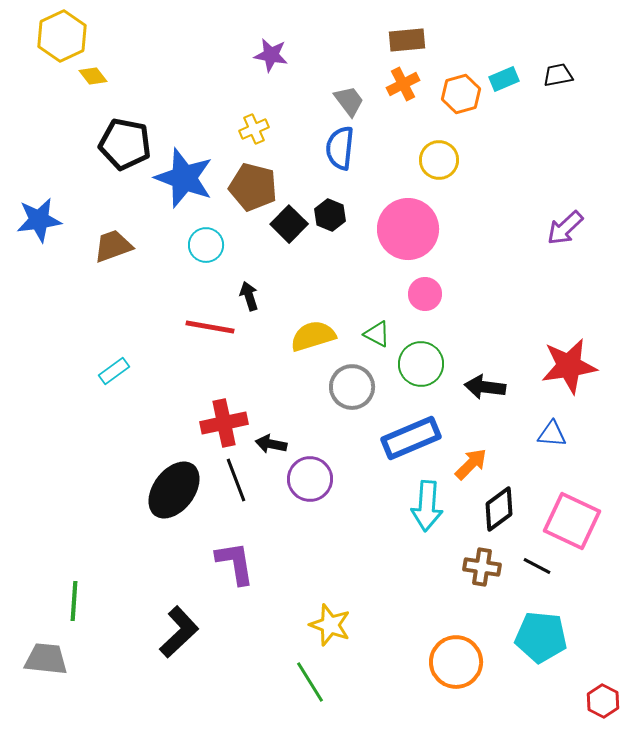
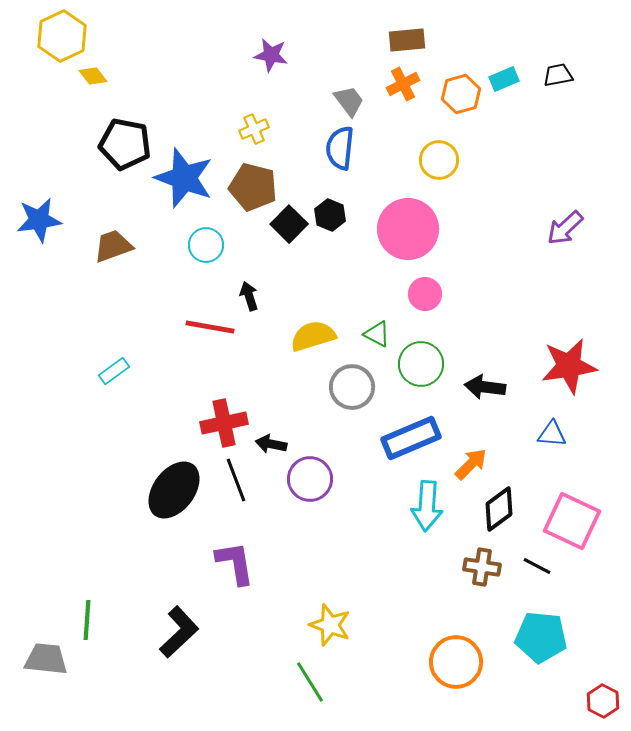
green line at (74, 601): moved 13 px right, 19 px down
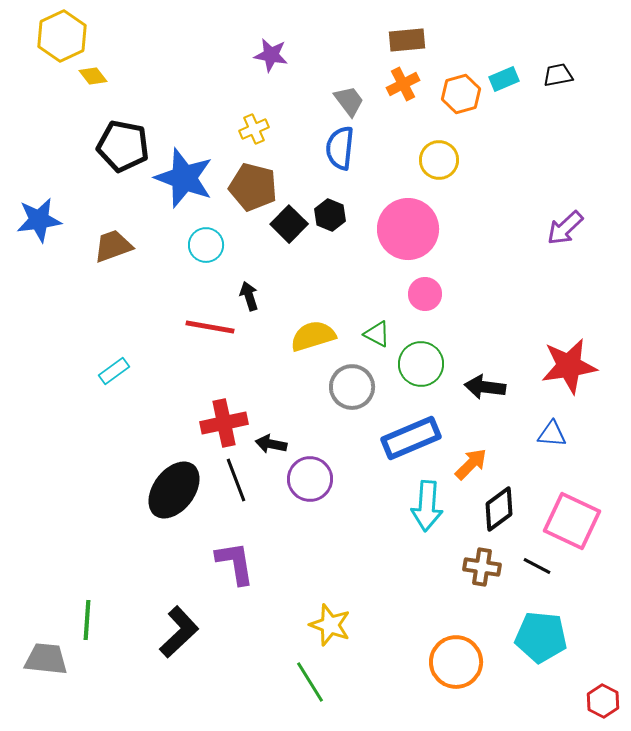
black pentagon at (125, 144): moved 2 px left, 2 px down
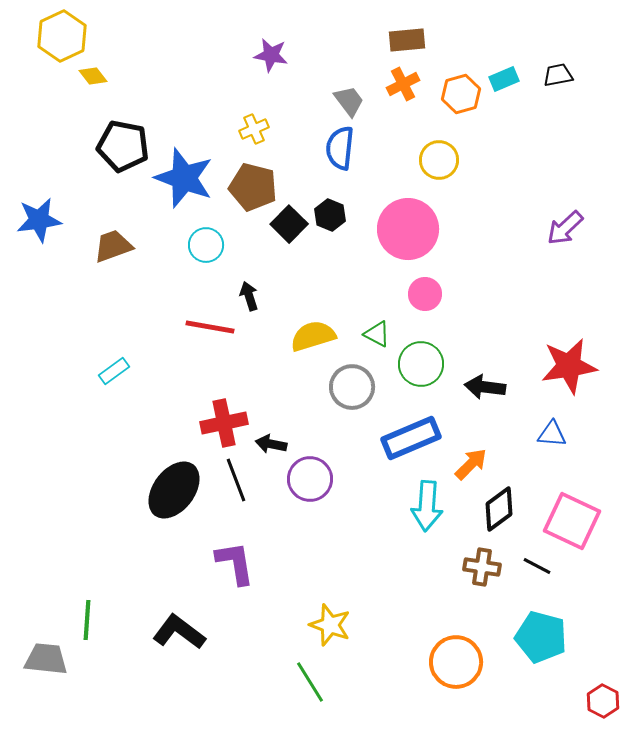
black L-shape at (179, 632): rotated 100 degrees counterclockwise
cyan pentagon at (541, 637): rotated 9 degrees clockwise
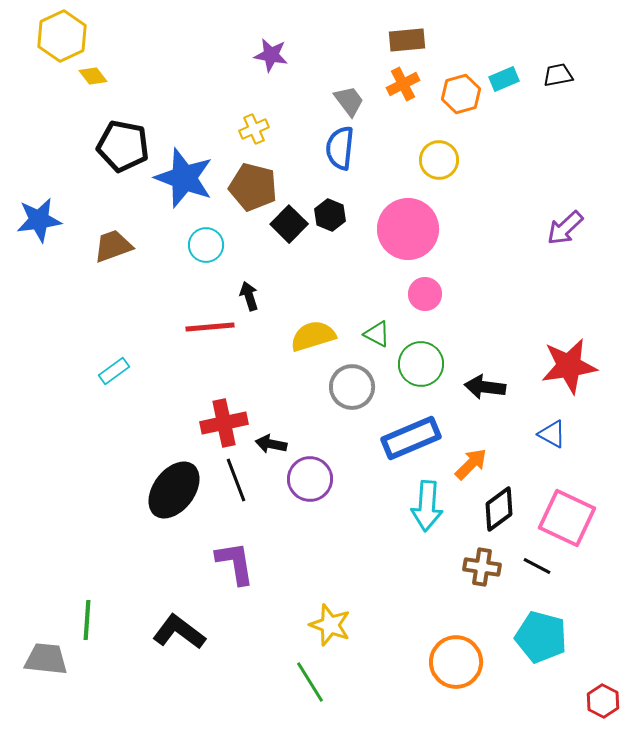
red line at (210, 327): rotated 15 degrees counterclockwise
blue triangle at (552, 434): rotated 24 degrees clockwise
pink square at (572, 521): moved 5 px left, 3 px up
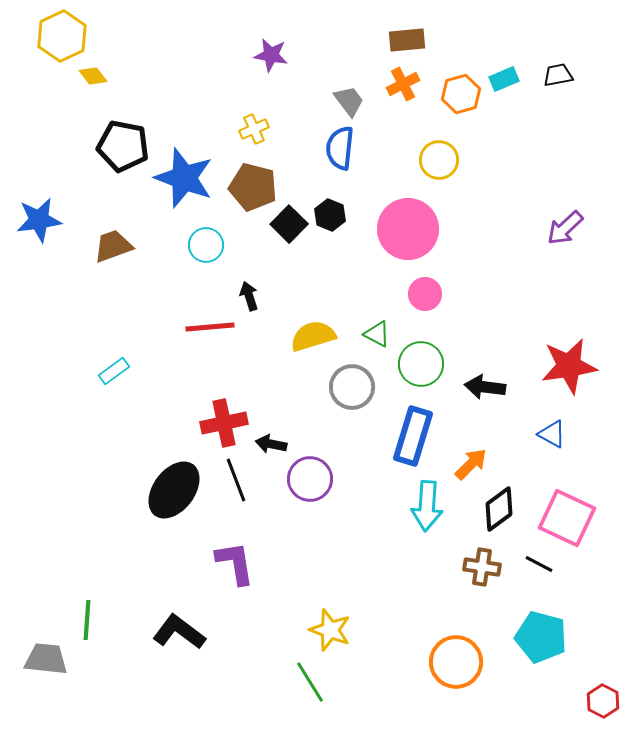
blue rectangle at (411, 438): moved 2 px right, 2 px up; rotated 50 degrees counterclockwise
black line at (537, 566): moved 2 px right, 2 px up
yellow star at (330, 625): moved 5 px down
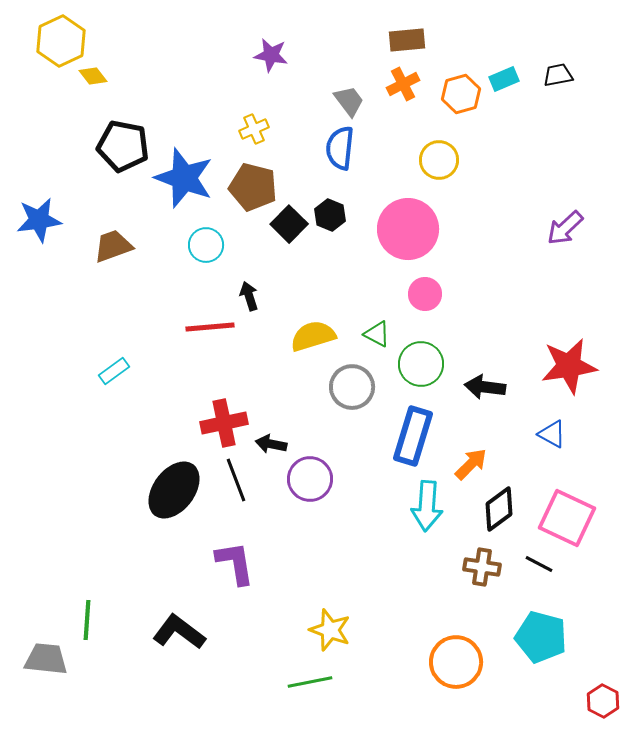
yellow hexagon at (62, 36): moved 1 px left, 5 px down
green line at (310, 682): rotated 69 degrees counterclockwise
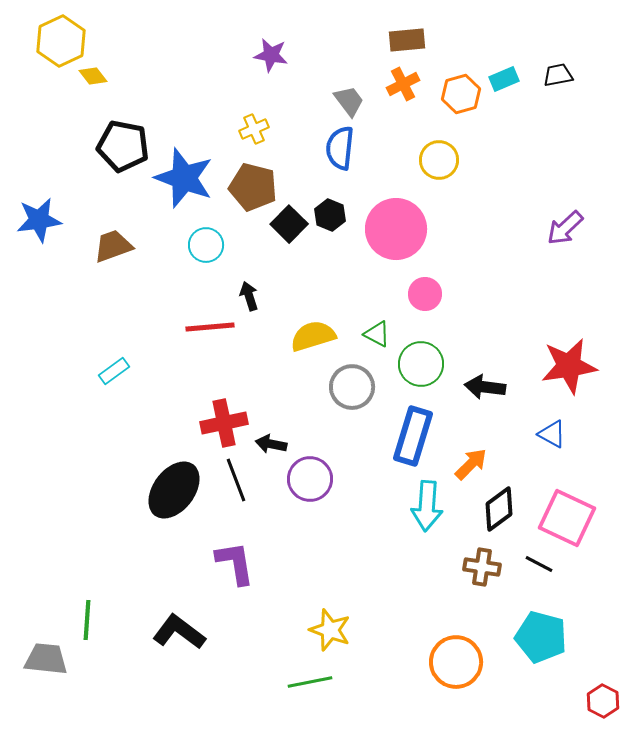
pink circle at (408, 229): moved 12 px left
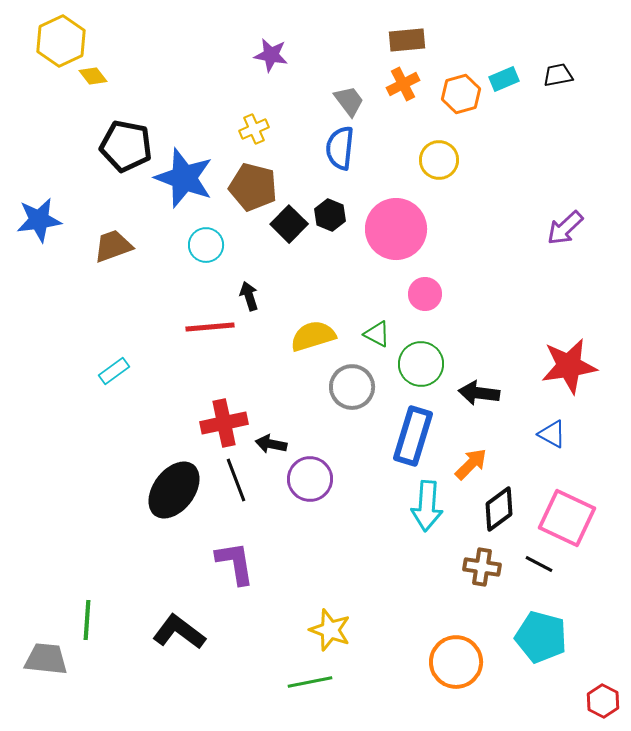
black pentagon at (123, 146): moved 3 px right
black arrow at (485, 387): moved 6 px left, 6 px down
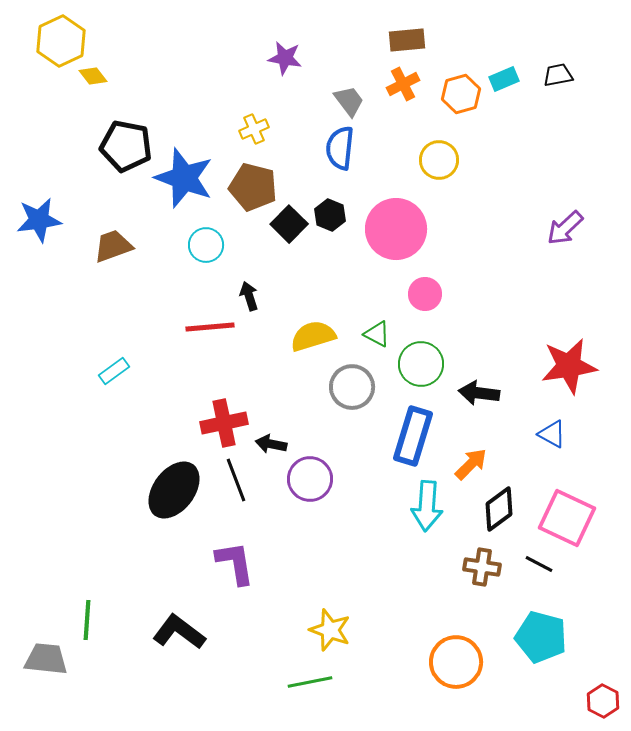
purple star at (271, 55): moved 14 px right, 3 px down
